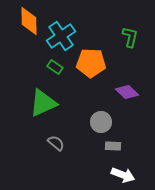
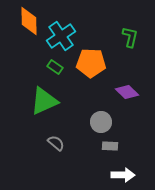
green triangle: moved 1 px right, 2 px up
gray rectangle: moved 3 px left
white arrow: rotated 20 degrees counterclockwise
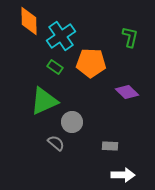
gray circle: moved 29 px left
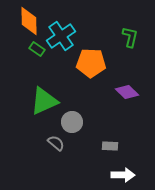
green rectangle: moved 18 px left, 18 px up
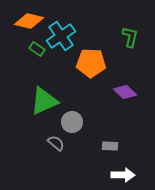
orange diamond: rotated 76 degrees counterclockwise
purple diamond: moved 2 px left
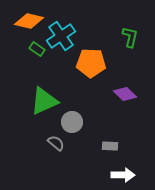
purple diamond: moved 2 px down
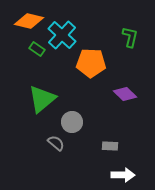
cyan cross: moved 1 px right, 1 px up; rotated 12 degrees counterclockwise
green triangle: moved 2 px left, 2 px up; rotated 16 degrees counterclockwise
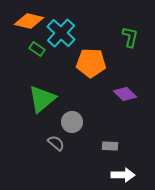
cyan cross: moved 1 px left, 2 px up
